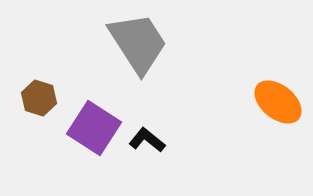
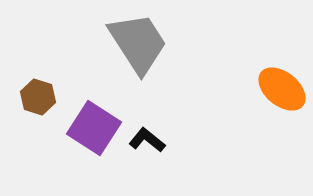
brown hexagon: moved 1 px left, 1 px up
orange ellipse: moved 4 px right, 13 px up
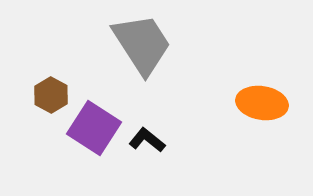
gray trapezoid: moved 4 px right, 1 px down
orange ellipse: moved 20 px left, 14 px down; rotated 30 degrees counterclockwise
brown hexagon: moved 13 px right, 2 px up; rotated 12 degrees clockwise
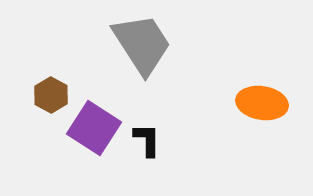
black L-shape: rotated 51 degrees clockwise
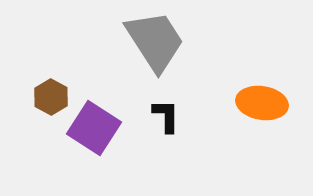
gray trapezoid: moved 13 px right, 3 px up
brown hexagon: moved 2 px down
black L-shape: moved 19 px right, 24 px up
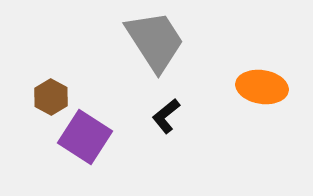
orange ellipse: moved 16 px up
black L-shape: rotated 129 degrees counterclockwise
purple square: moved 9 px left, 9 px down
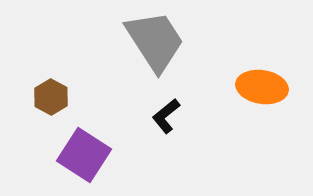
purple square: moved 1 px left, 18 px down
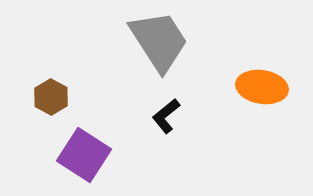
gray trapezoid: moved 4 px right
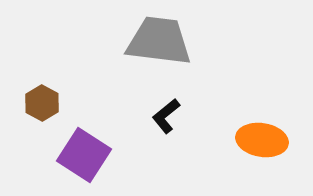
gray trapezoid: rotated 50 degrees counterclockwise
orange ellipse: moved 53 px down
brown hexagon: moved 9 px left, 6 px down
